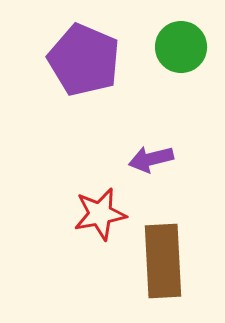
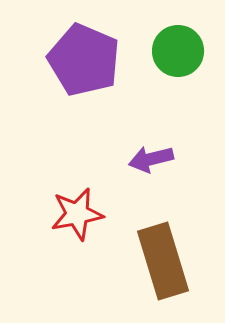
green circle: moved 3 px left, 4 px down
red star: moved 23 px left
brown rectangle: rotated 14 degrees counterclockwise
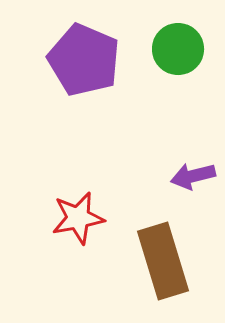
green circle: moved 2 px up
purple arrow: moved 42 px right, 17 px down
red star: moved 1 px right, 4 px down
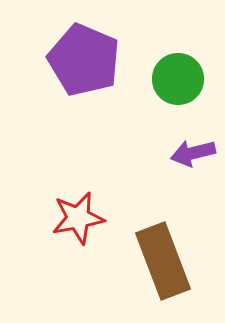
green circle: moved 30 px down
purple arrow: moved 23 px up
brown rectangle: rotated 4 degrees counterclockwise
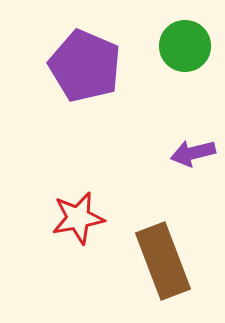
purple pentagon: moved 1 px right, 6 px down
green circle: moved 7 px right, 33 px up
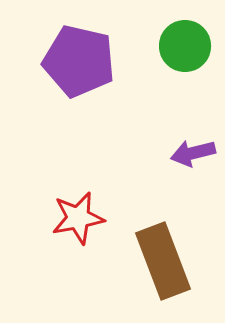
purple pentagon: moved 6 px left, 5 px up; rotated 10 degrees counterclockwise
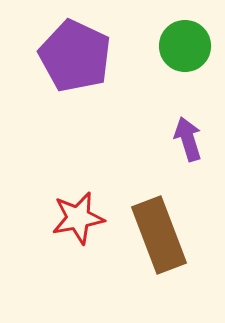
purple pentagon: moved 4 px left, 5 px up; rotated 12 degrees clockwise
purple arrow: moved 5 px left, 14 px up; rotated 87 degrees clockwise
brown rectangle: moved 4 px left, 26 px up
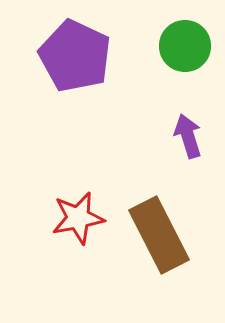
purple arrow: moved 3 px up
brown rectangle: rotated 6 degrees counterclockwise
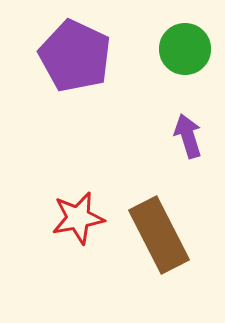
green circle: moved 3 px down
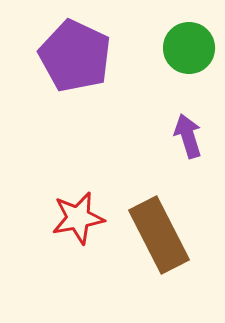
green circle: moved 4 px right, 1 px up
